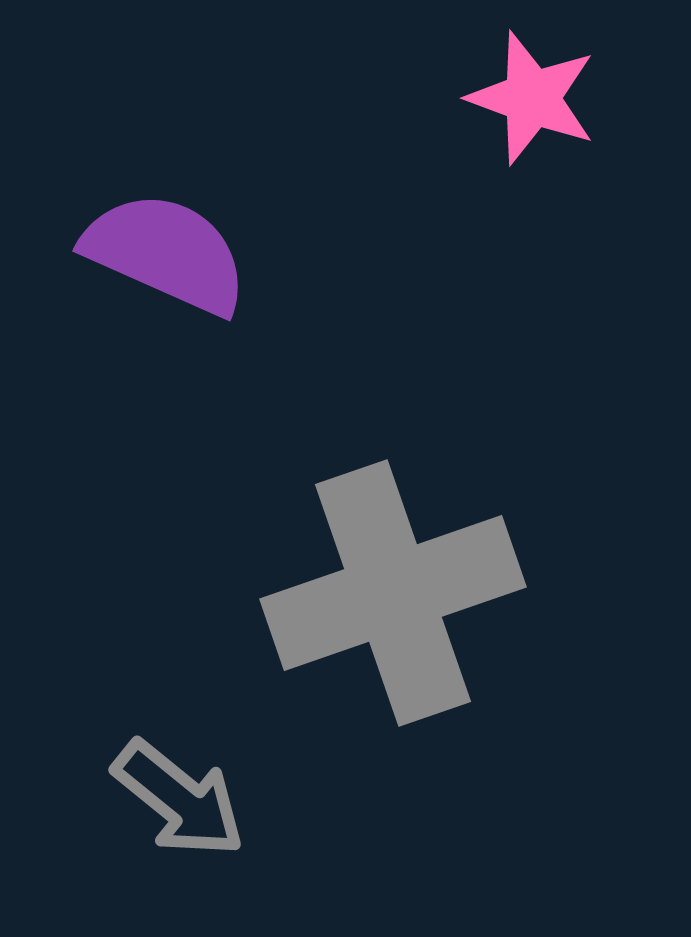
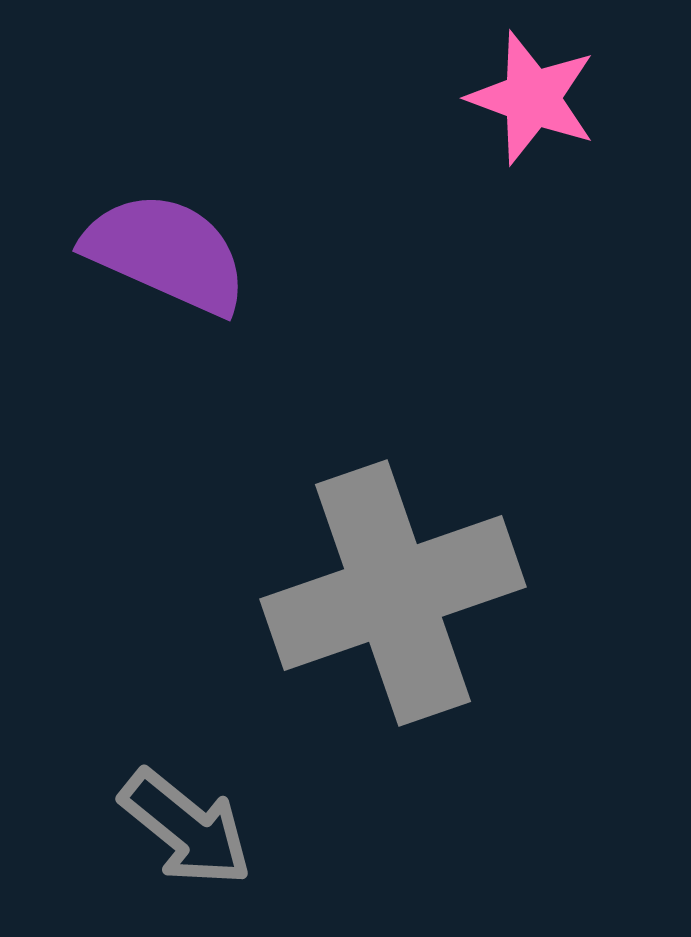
gray arrow: moved 7 px right, 29 px down
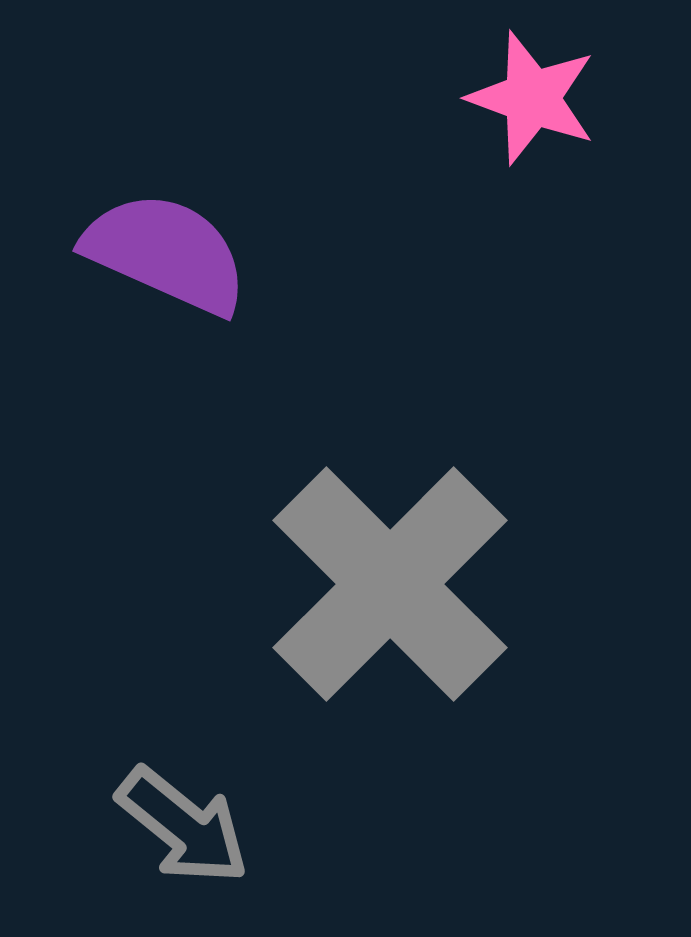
gray cross: moved 3 px left, 9 px up; rotated 26 degrees counterclockwise
gray arrow: moved 3 px left, 2 px up
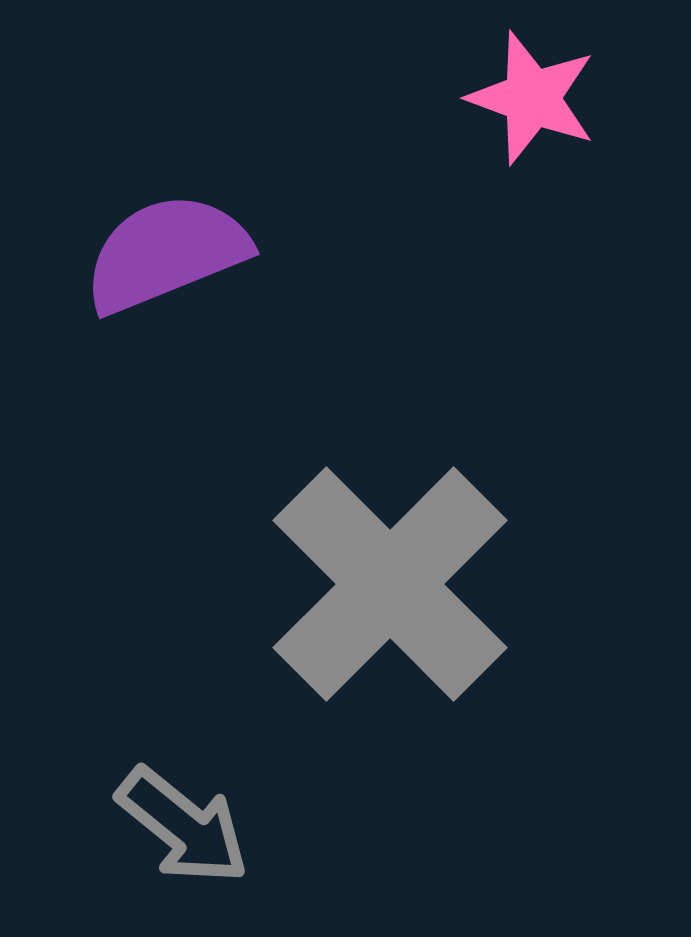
purple semicircle: rotated 46 degrees counterclockwise
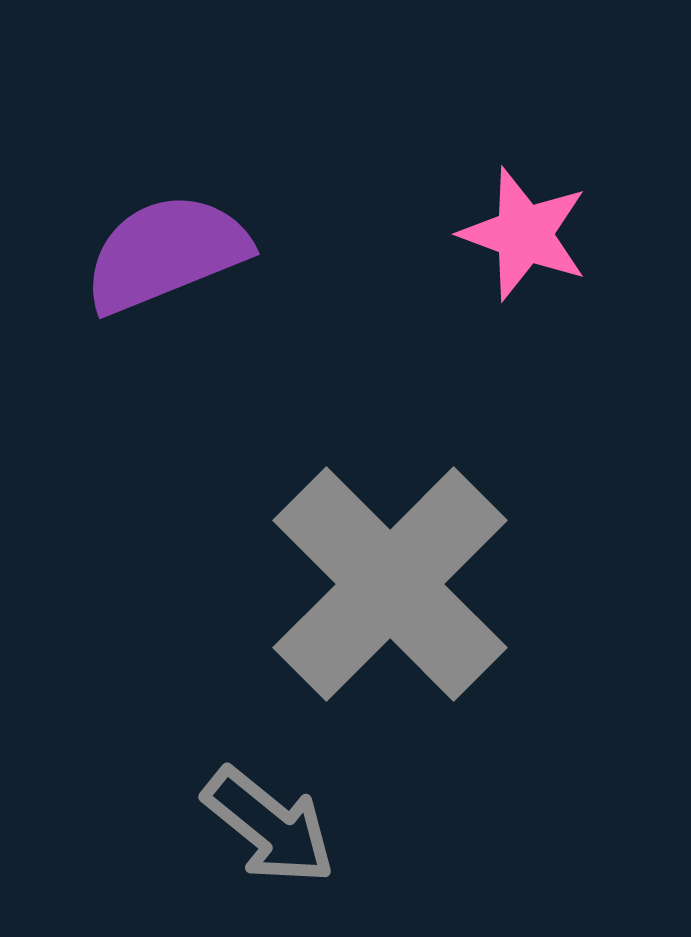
pink star: moved 8 px left, 136 px down
gray arrow: moved 86 px right
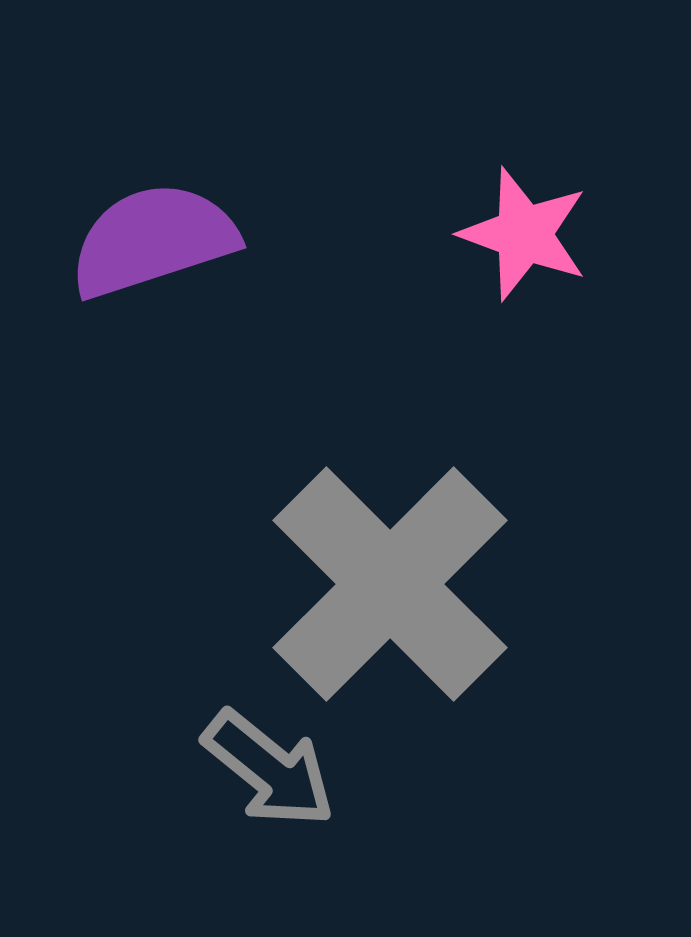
purple semicircle: moved 13 px left, 13 px up; rotated 4 degrees clockwise
gray arrow: moved 57 px up
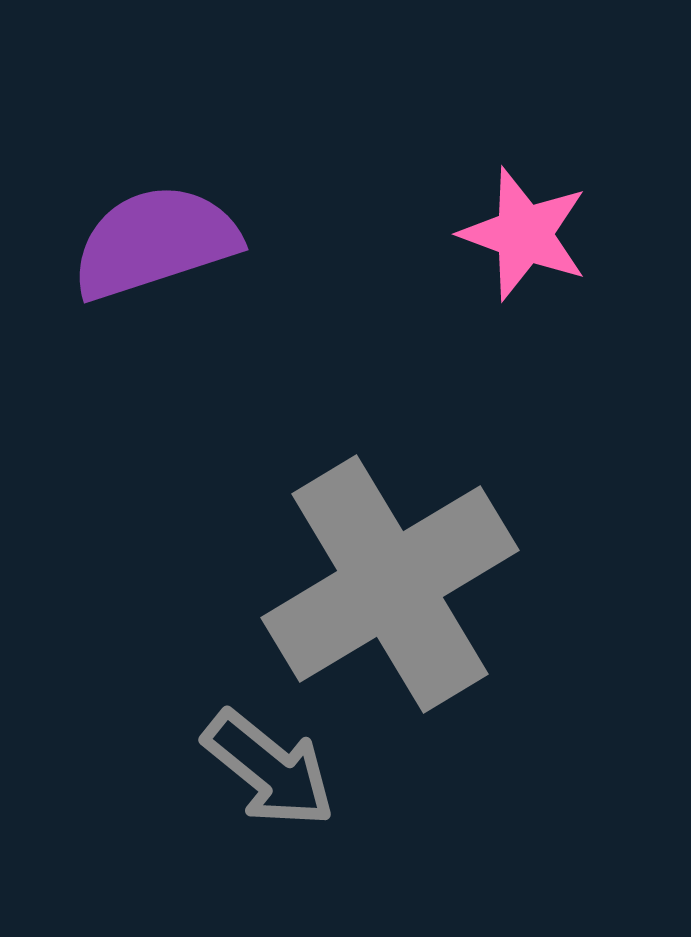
purple semicircle: moved 2 px right, 2 px down
gray cross: rotated 14 degrees clockwise
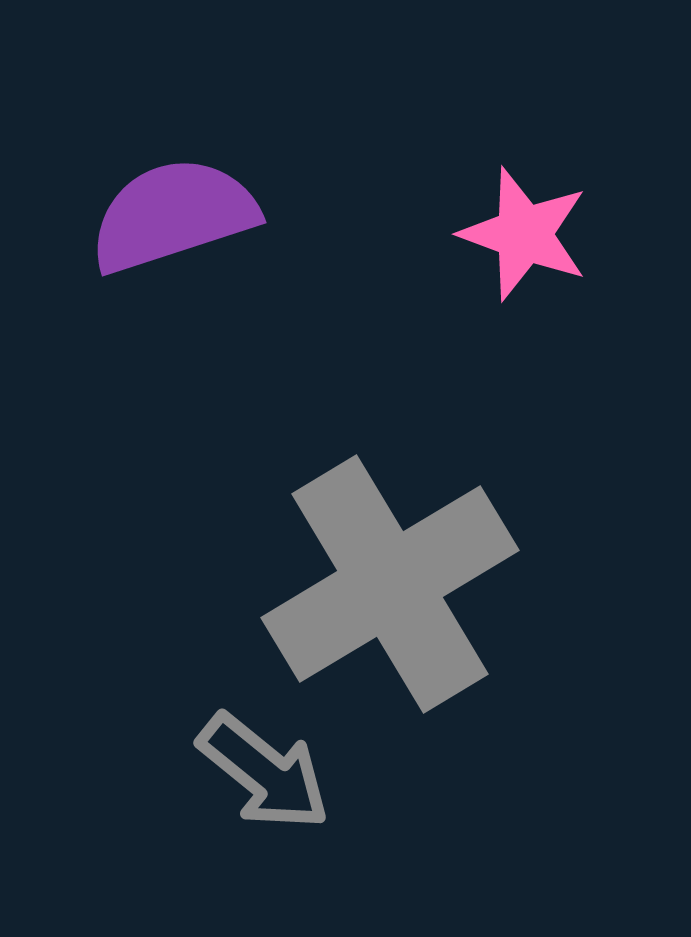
purple semicircle: moved 18 px right, 27 px up
gray arrow: moved 5 px left, 3 px down
